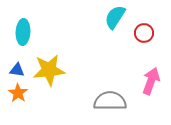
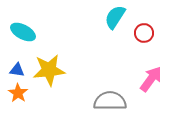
cyan ellipse: rotated 65 degrees counterclockwise
pink arrow: moved 2 px up; rotated 16 degrees clockwise
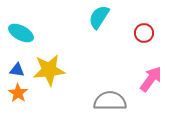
cyan semicircle: moved 16 px left
cyan ellipse: moved 2 px left, 1 px down
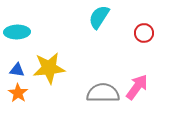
cyan ellipse: moved 4 px left, 1 px up; rotated 30 degrees counterclockwise
yellow star: moved 2 px up
pink arrow: moved 14 px left, 8 px down
gray semicircle: moved 7 px left, 8 px up
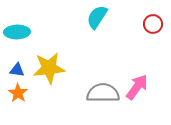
cyan semicircle: moved 2 px left
red circle: moved 9 px right, 9 px up
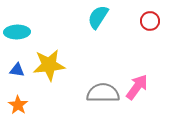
cyan semicircle: moved 1 px right
red circle: moved 3 px left, 3 px up
yellow star: moved 3 px up
orange star: moved 12 px down
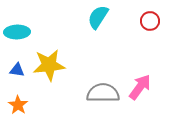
pink arrow: moved 3 px right
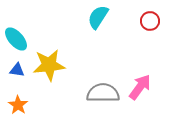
cyan ellipse: moved 1 px left, 7 px down; rotated 50 degrees clockwise
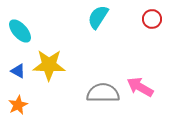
red circle: moved 2 px right, 2 px up
cyan ellipse: moved 4 px right, 8 px up
yellow star: rotated 8 degrees clockwise
blue triangle: moved 1 px right, 1 px down; rotated 21 degrees clockwise
pink arrow: rotated 96 degrees counterclockwise
orange star: rotated 12 degrees clockwise
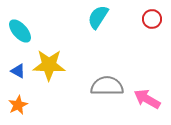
pink arrow: moved 7 px right, 12 px down
gray semicircle: moved 4 px right, 7 px up
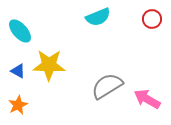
cyan semicircle: rotated 145 degrees counterclockwise
gray semicircle: rotated 32 degrees counterclockwise
